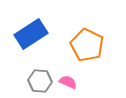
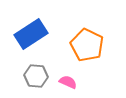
gray hexagon: moved 4 px left, 5 px up
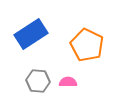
gray hexagon: moved 2 px right, 5 px down
pink semicircle: rotated 24 degrees counterclockwise
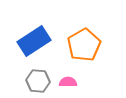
blue rectangle: moved 3 px right, 7 px down
orange pentagon: moved 3 px left; rotated 16 degrees clockwise
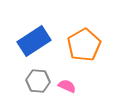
pink semicircle: moved 1 px left, 4 px down; rotated 24 degrees clockwise
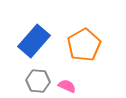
blue rectangle: rotated 16 degrees counterclockwise
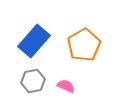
gray hexagon: moved 5 px left; rotated 15 degrees counterclockwise
pink semicircle: moved 1 px left
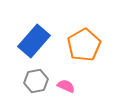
gray hexagon: moved 3 px right
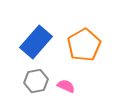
blue rectangle: moved 2 px right, 1 px down
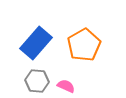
blue rectangle: moved 1 px down
gray hexagon: moved 1 px right; rotated 15 degrees clockwise
